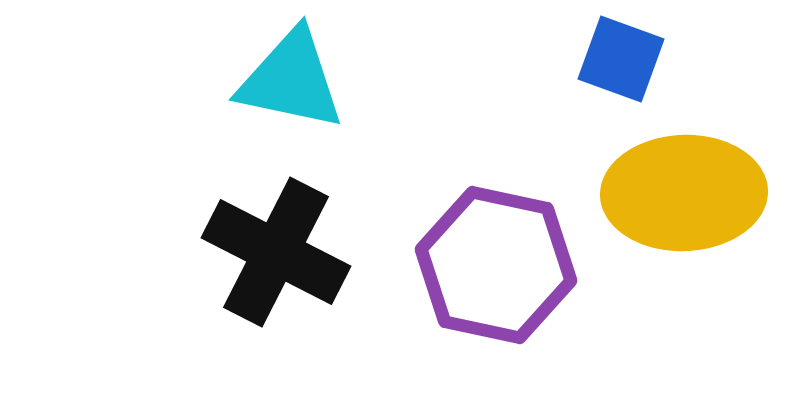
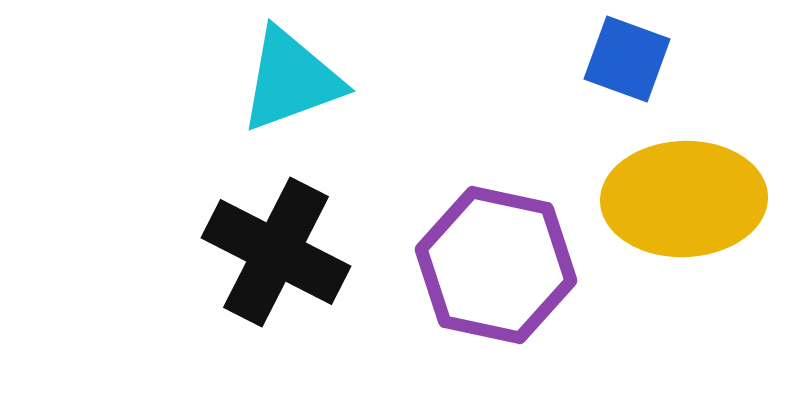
blue square: moved 6 px right
cyan triangle: rotated 32 degrees counterclockwise
yellow ellipse: moved 6 px down
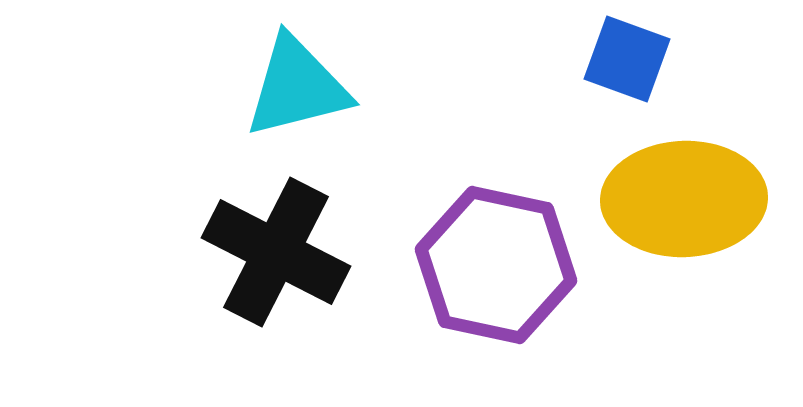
cyan triangle: moved 6 px right, 7 px down; rotated 6 degrees clockwise
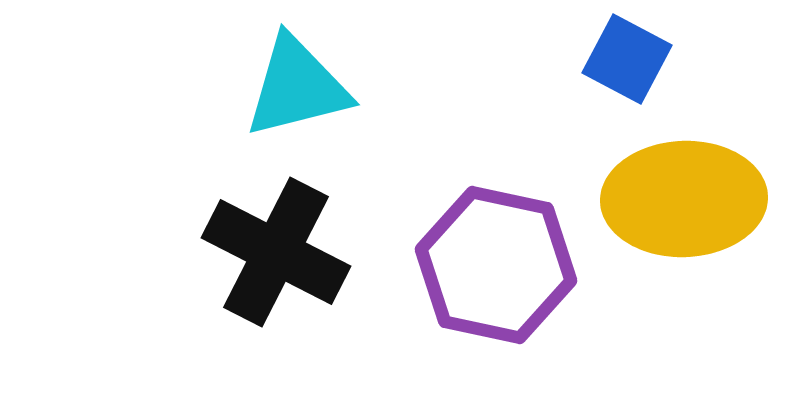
blue square: rotated 8 degrees clockwise
